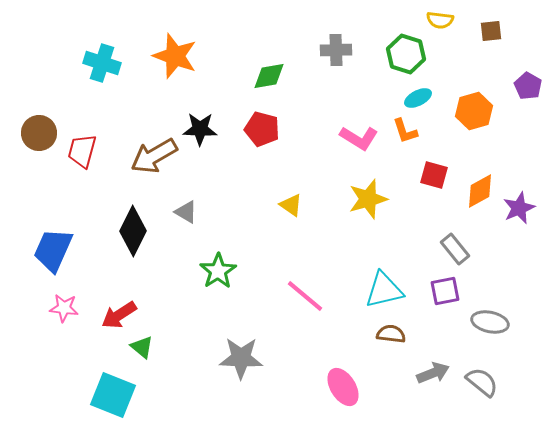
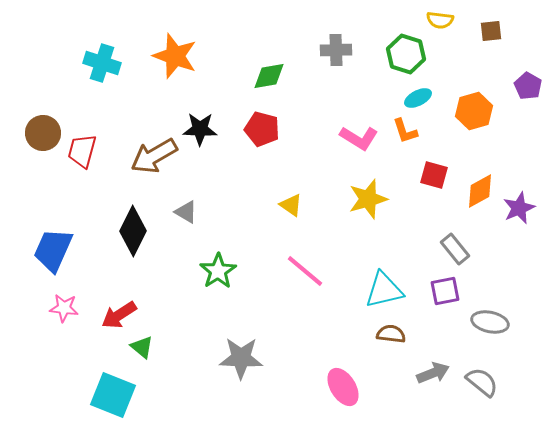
brown circle: moved 4 px right
pink line: moved 25 px up
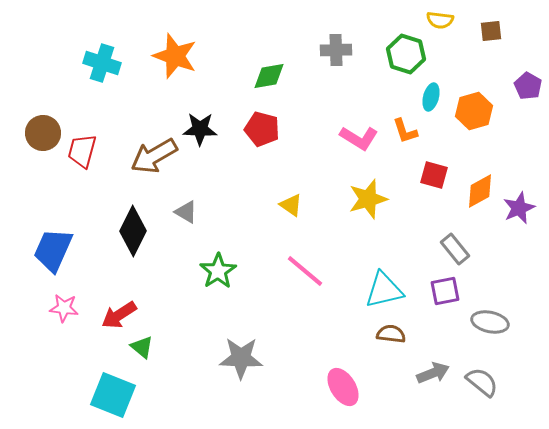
cyan ellipse: moved 13 px right, 1 px up; rotated 48 degrees counterclockwise
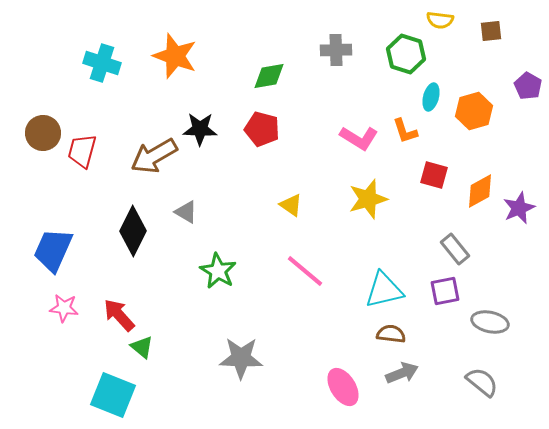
green star: rotated 9 degrees counterclockwise
red arrow: rotated 81 degrees clockwise
gray arrow: moved 31 px left
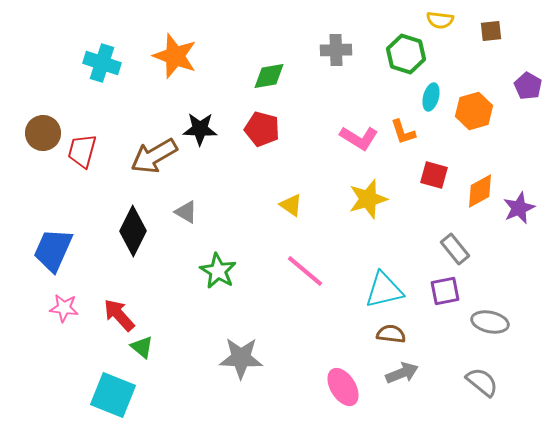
orange L-shape: moved 2 px left, 1 px down
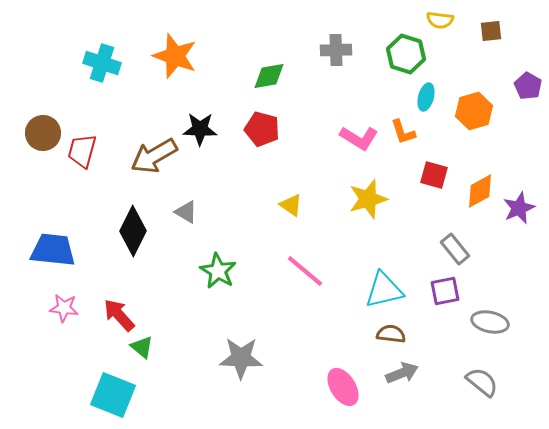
cyan ellipse: moved 5 px left
blue trapezoid: rotated 72 degrees clockwise
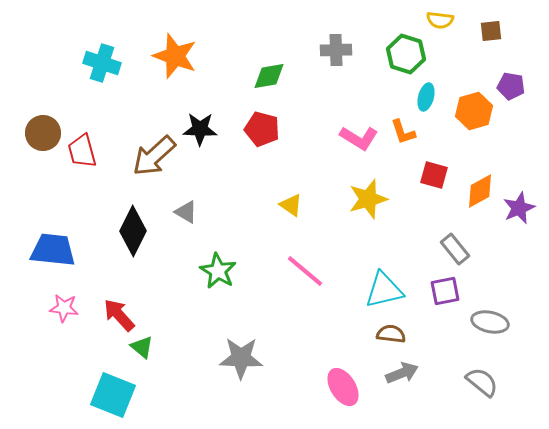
purple pentagon: moved 17 px left; rotated 20 degrees counterclockwise
red trapezoid: rotated 30 degrees counterclockwise
brown arrow: rotated 12 degrees counterclockwise
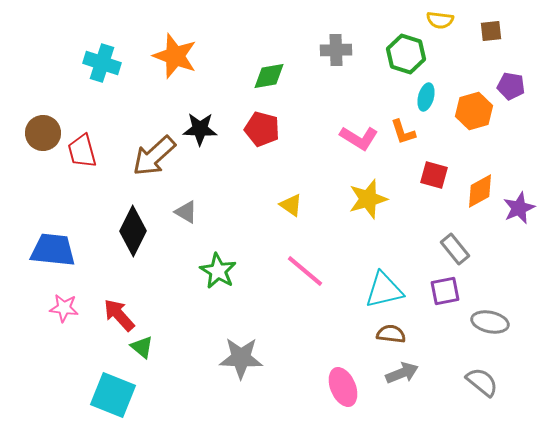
pink ellipse: rotated 9 degrees clockwise
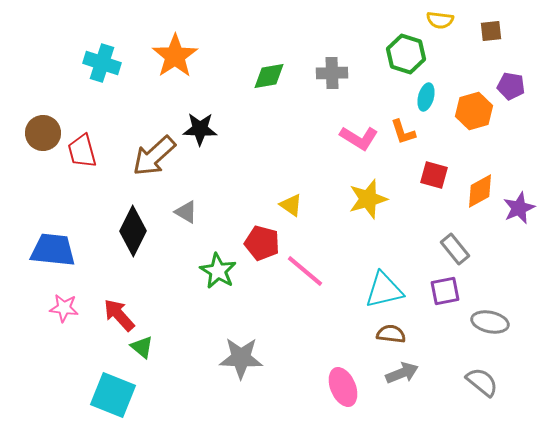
gray cross: moved 4 px left, 23 px down
orange star: rotated 18 degrees clockwise
red pentagon: moved 114 px down
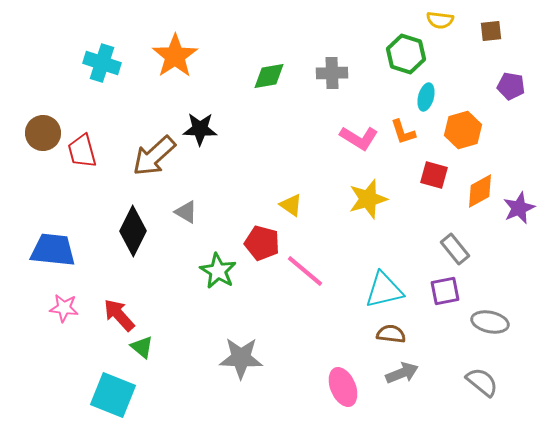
orange hexagon: moved 11 px left, 19 px down
